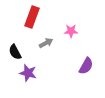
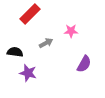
red rectangle: moved 2 px left, 3 px up; rotated 25 degrees clockwise
black semicircle: rotated 126 degrees clockwise
purple semicircle: moved 2 px left, 2 px up
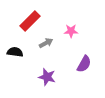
red rectangle: moved 7 px down
purple star: moved 19 px right, 4 px down
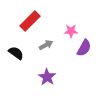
gray arrow: moved 2 px down
black semicircle: moved 1 px right, 1 px down; rotated 28 degrees clockwise
purple semicircle: moved 16 px up
purple star: rotated 18 degrees clockwise
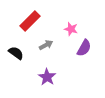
pink star: moved 2 px up; rotated 16 degrees clockwise
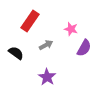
red rectangle: rotated 10 degrees counterclockwise
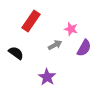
red rectangle: moved 1 px right
gray arrow: moved 9 px right
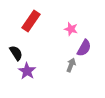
gray arrow: moved 16 px right, 20 px down; rotated 40 degrees counterclockwise
black semicircle: rotated 21 degrees clockwise
purple star: moved 20 px left, 6 px up
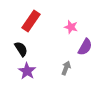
pink star: moved 2 px up
purple semicircle: moved 1 px right, 1 px up
black semicircle: moved 5 px right, 4 px up
gray arrow: moved 5 px left, 3 px down
